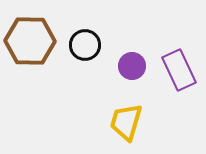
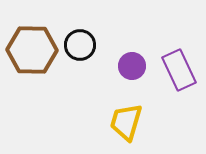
brown hexagon: moved 2 px right, 9 px down
black circle: moved 5 px left
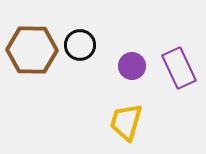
purple rectangle: moved 2 px up
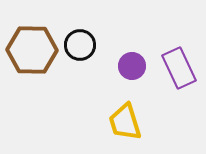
yellow trapezoid: moved 1 px left; rotated 33 degrees counterclockwise
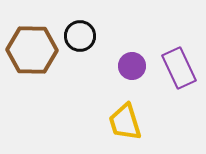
black circle: moved 9 px up
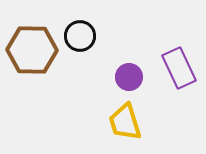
purple circle: moved 3 px left, 11 px down
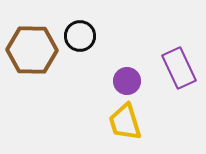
purple circle: moved 2 px left, 4 px down
